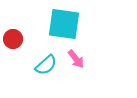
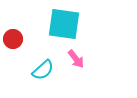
cyan semicircle: moved 3 px left, 5 px down
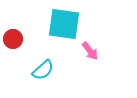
pink arrow: moved 14 px right, 8 px up
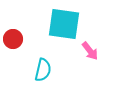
cyan semicircle: rotated 35 degrees counterclockwise
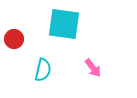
red circle: moved 1 px right
pink arrow: moved 3 px right, 17 px down
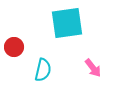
cyan square: moved 3 px right, 1 px up; rotated 16 degrees counterclockwise
red circle: moved 8 px down
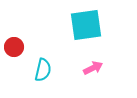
cyan square: moved 19 px right, 2 px down
pink arrow: rotated 78 degrees counterclockwise
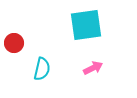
red circle: moved 4 px up
cyan semicircle: moved 1 px left, 1 px up
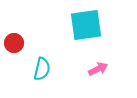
pink arrow: moved 5 px right, 1 px down
